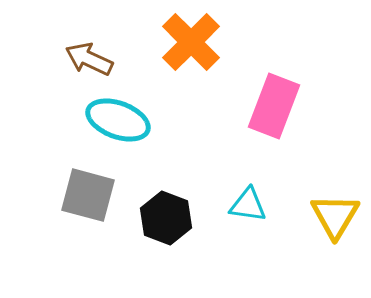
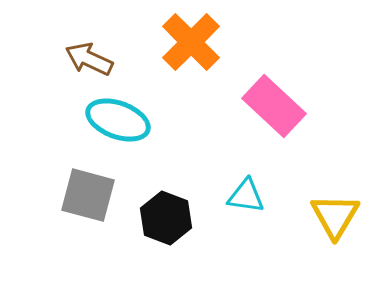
pink rectangle: rotated 68 degrees counterclockwise
cyan triangle: moved 2 px left, 9 px up
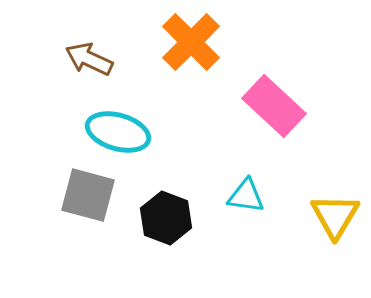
cyan ellipse: moved 12 px down; rotated 4 degrees counterclockwise
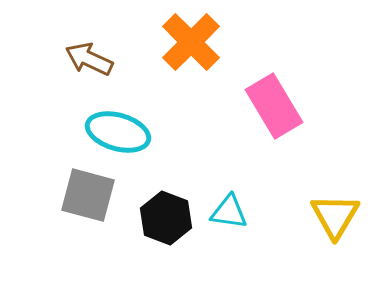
pink rectangle: rotated 16 degrees clockwise
cyan triangle: moved 17 px left, 16 px down
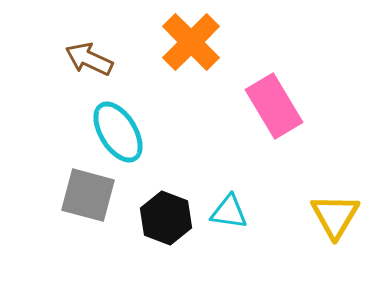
cyan ellipse: rotated 42 degrees clockwise
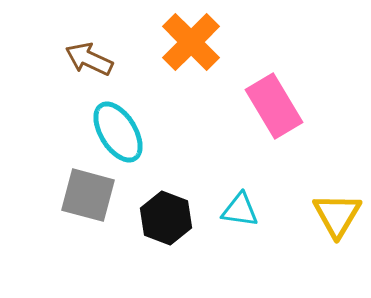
cyan triangle: moved 11 px right, 2 px up
yellow triangle: moved 2 px right, 1 px up
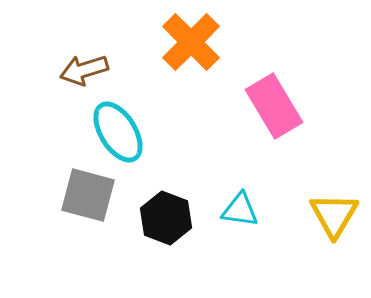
brown arrow: moved 5 px left, 11 px down; rotated 42 degrees counterclockwise
yellow triangle: moved 3 px left
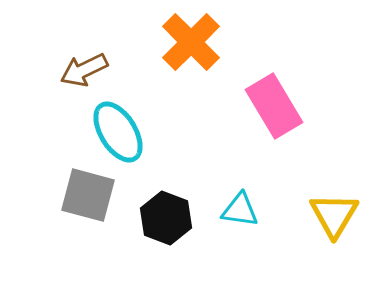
brown arrow: rotated 9 degrees counterclockwise
